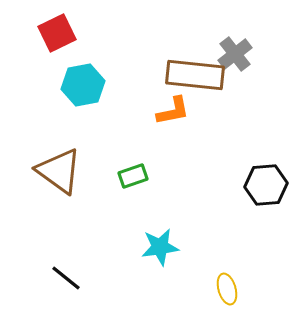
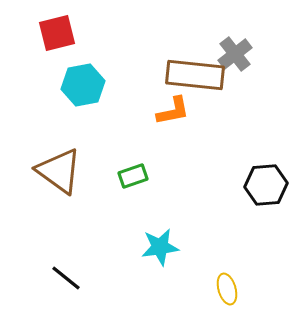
red square: rotated 12 degrees clockwise
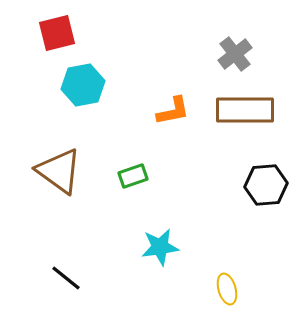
brown rectangle: moved 50 px right, 35 px down; rotated 6 degrees counterclockwise
